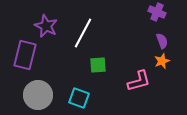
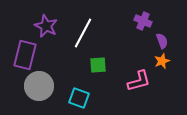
purple cross: moved 14 px left, 9 px down
gray circle: moved 1 px right, 9 px up
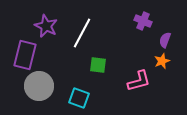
white line: moved 1 px left
purple semicircle: moved 3 px right, 1 px up; rotated 140 degrees counterclockwise
green square: rotated 12 degrees clockwise
